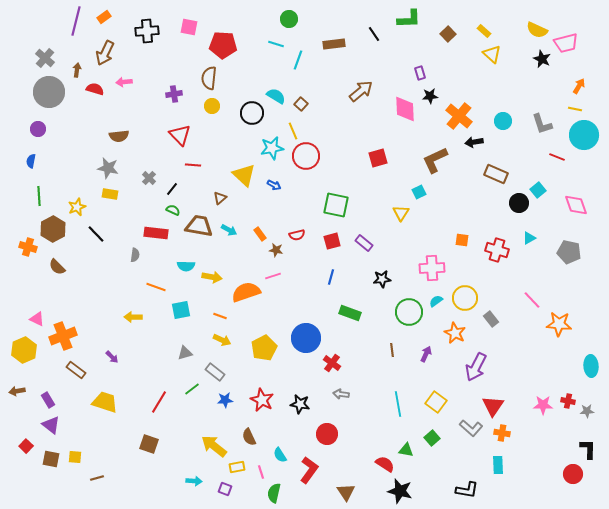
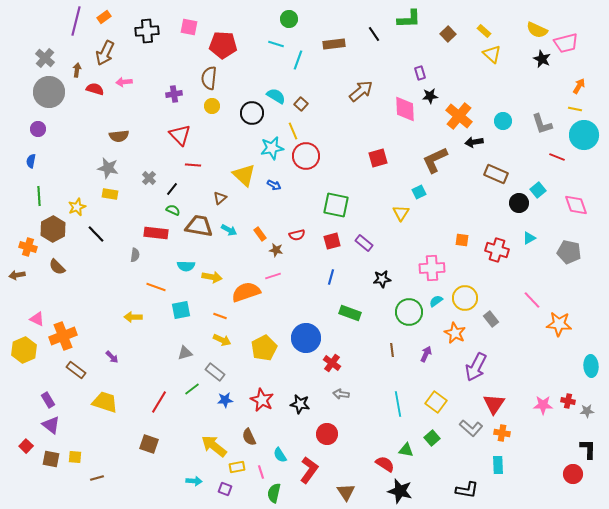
brown arrow at (17, 391): moved 116 px up
red triangle at (493, 406): moved 1 px right, 2 px up
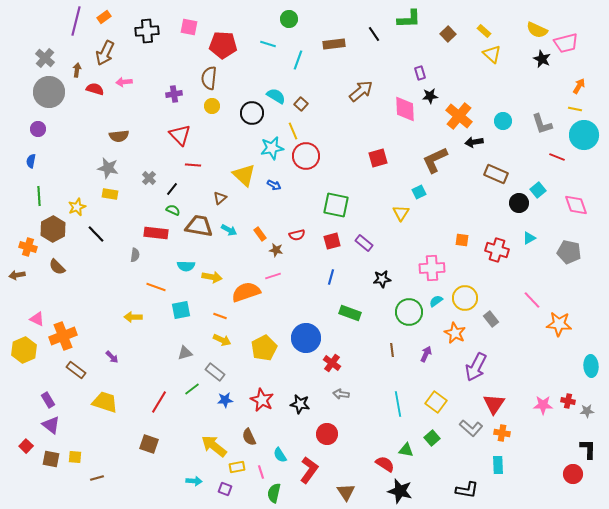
cyan line at (276, 44): moved 8 px left
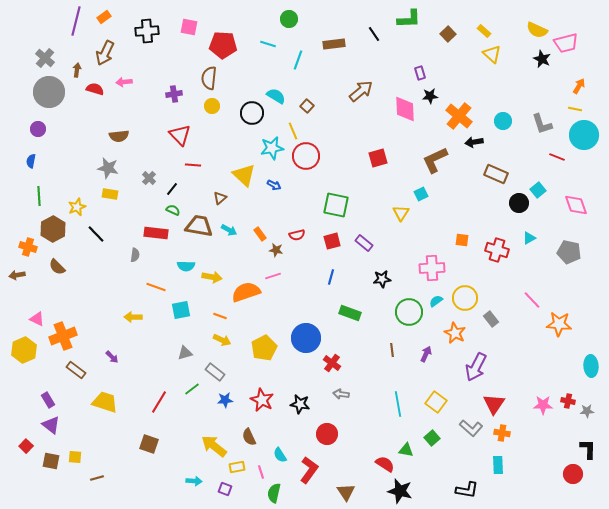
brown square at (301, 104): moved 6 px right, 2 px down
cyan square at (419, 192): moved 2 px right, 2 px down
brown square at (51, 459): moved 2 px down
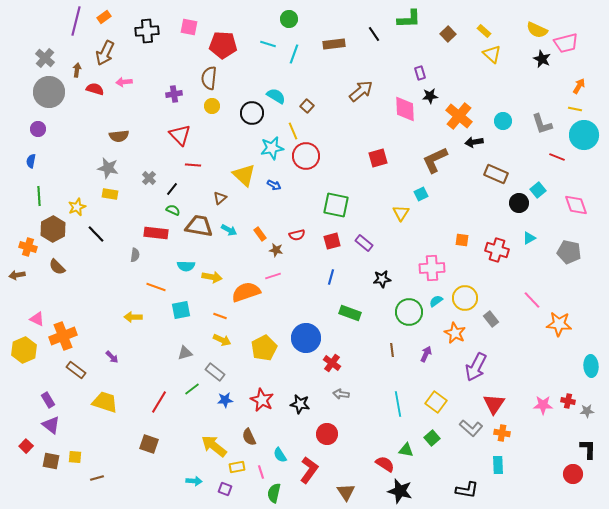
cyan line at (298, 60): moved 4 px left, 6 px up
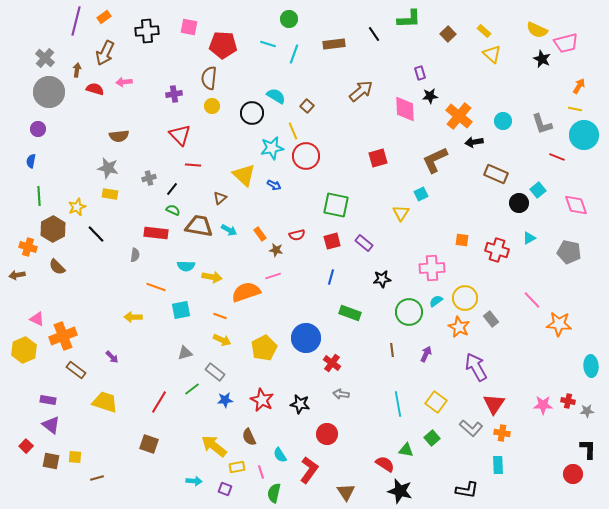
gray cross at (149, 178): rotated 32 degrees clockwise
orange star at (455, 333): moved 4 px right, 6 px up
purple arrow at (476, 367): rotated 124 degrees clockwise
purple rectangle at (48, 400): rotated 49 degrees counterclockwise
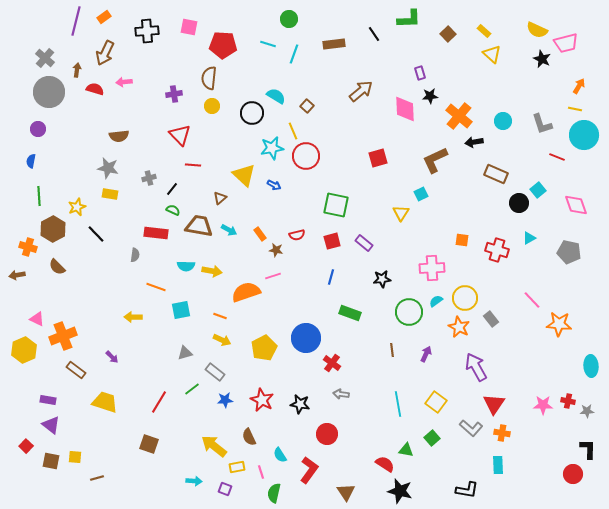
yellow arrow at (212, 277): moved 6 px up
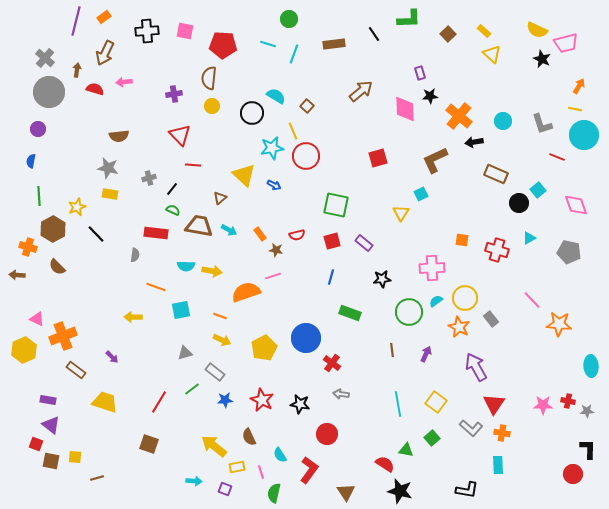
pink square at (189, 27): moved 4 px left, 4 px down
brown arrow at (17, 275): rotated 14 degrees clockwise
red square at (26, 446): moved 10 px right, 2 px up; rotated 24 degrees counterclockwise
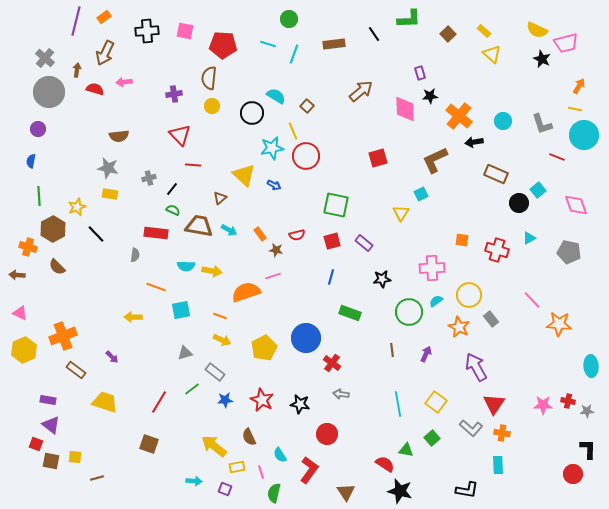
yellow circle at (465, 298): moved 4 px right, 3 px up
pink triangle at (37, 319): moved 17 px left, 6 px up
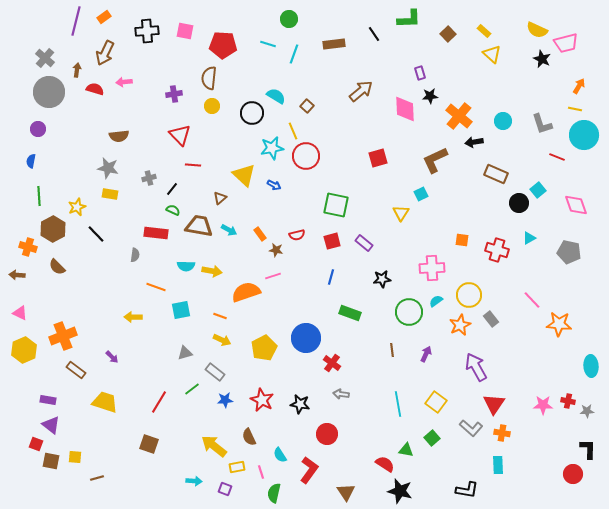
orange star at (459, 327): moved 1 px right, 2 px up; rotated 20 degrees clockwise
